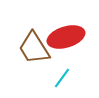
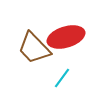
brown trapezoid: rotated 12 degrees counterclockwise
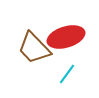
cyan line: moved 5 px right, 4 px up
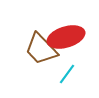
brown trapezoid: moved 7 px right, 1 px down
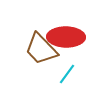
red ellipse: rotated 18 degrees clockwise
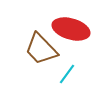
red ellipse: moved 5 px right, 8 px up; rotated 15 degrees clockwise
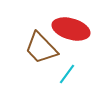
brown trapezoid: moved 1 px up
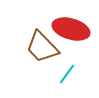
brown trapezoid: moved 1 px right, 1 px up
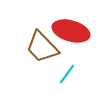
red ellipse: moved 2 px down
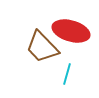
cyan line: rotated 20 degrees counterclockwise
